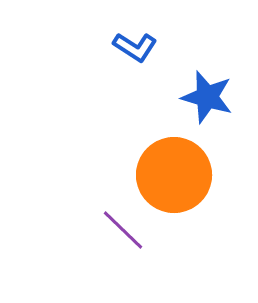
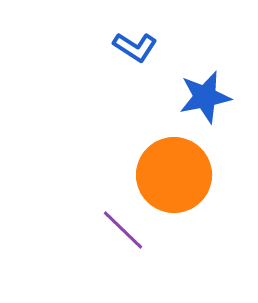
blue star: moved 2 px left; rotated 28 degrees counterclockwise
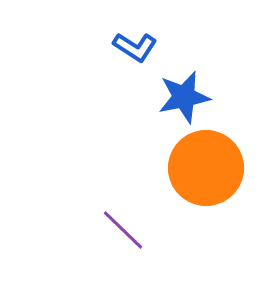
blue star: moved 21 px left
orange circle: moved 32 px right, 7 px up
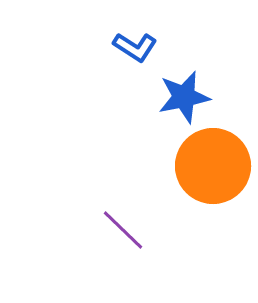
orange circle: moved 7 px right, 2 px up
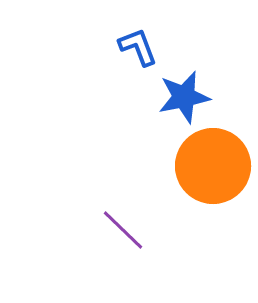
blue L-shape: moved 3 px right; rotated 144 degrees counterclockwise
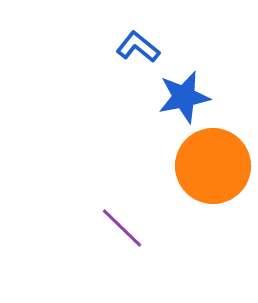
blue L-shape: rotated 30 degrees counterclockwise
purple line: moved 1 px left, 2 px up
